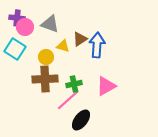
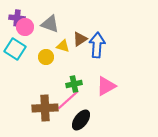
brown cross: moved 29 px down
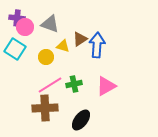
pink line: moved 18 px left, 15 px up; rotated 10 degrees clockwise
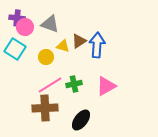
brown triangle: moved 1 px left, 2 px down
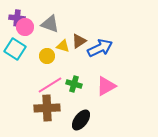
blue arrow: moved 3 px right, 3 px down; rotated 60 degrees clockwise
yellow circle: moved 1 px right, 1 px up
green cross: rotated 28 degrees clockwise
brown cross: moved 2 px right
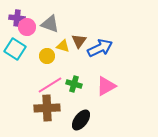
pink circle: moved 2 px right
brown triangle: rotated 21 degrees counterclockwise
